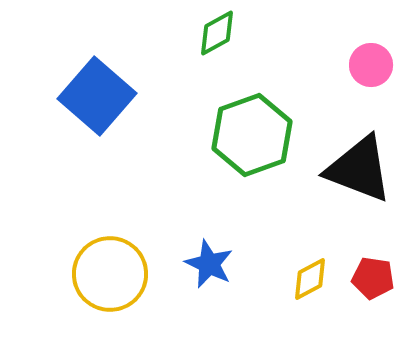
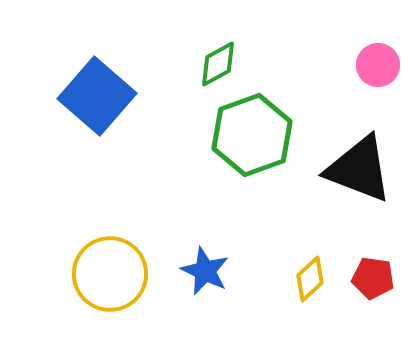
green diamond: moved 1 px right, 31 px down
pink circle: moved 7 px right
blue star: moved 4 px left, 7 px down
yellow diamond: rotated 15 degrees counterclockwise
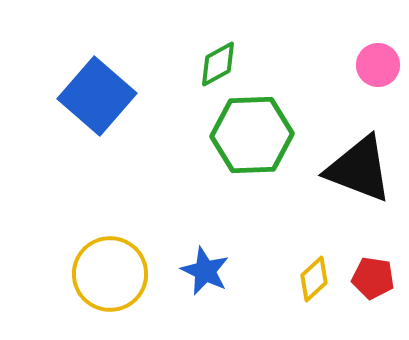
green hexagon: rotated 18 degrees clockwise
yellow diamond: moved 4 px right
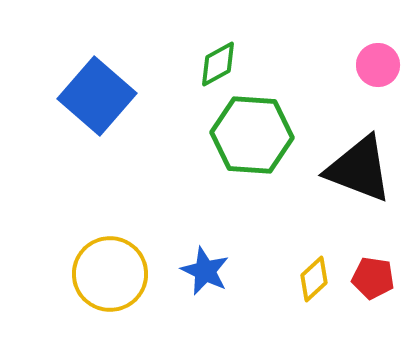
green hexagon: rotated 6 degrees clockwise
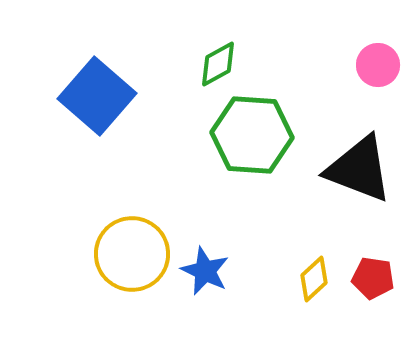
yellow circle: moved 22 px right, 20 px up
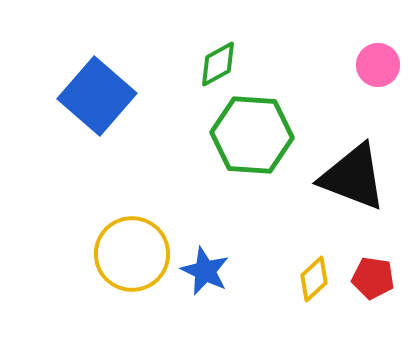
black triangle: moved 6 px left, 8 px down
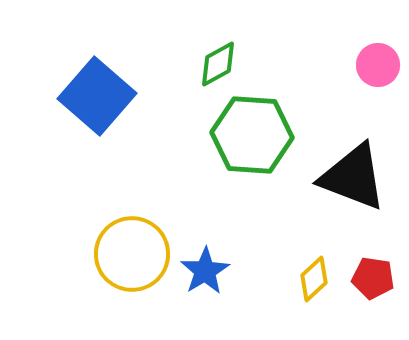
blue star: rotated 15 degrees clockwise
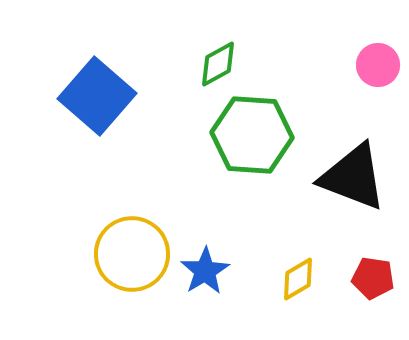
yellow diamond: moved 16 px left; rotated 12 degrees clockwise
